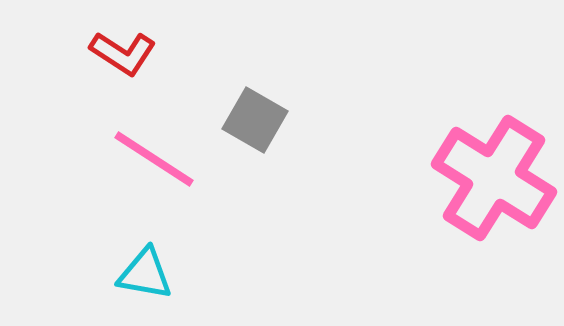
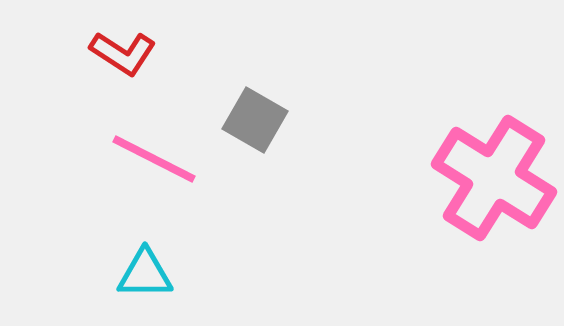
pink line: rotated 6 degrees counterclockwise
cyan triangle: rotated 10 degrees counterclockwise
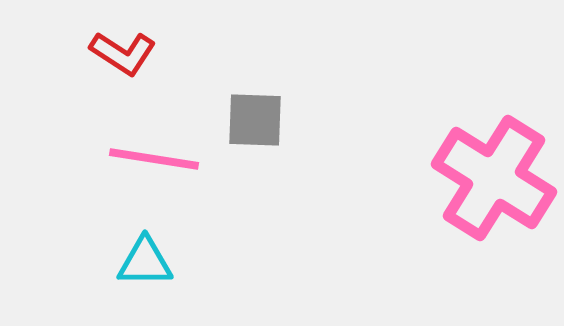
gray square: rotated 28 degrees counterclockwise
pink line: rotated 18 degrees counterclockwise
cyan triangle: moved 12 px up
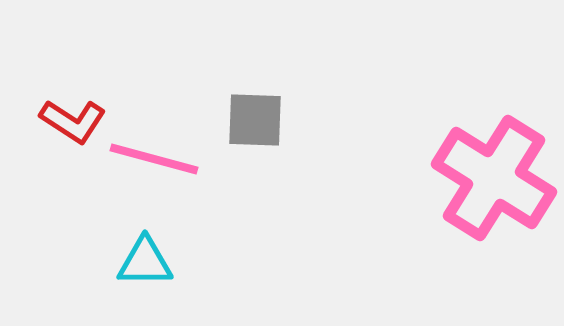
red L-shape: moved 50 px left, 68 px down
pink line: rotated 6 degrees clockwise
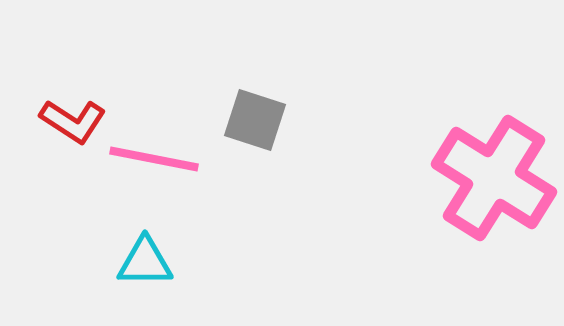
gray square: rotated 16 degrees clockwise
pink line: rotated 4 degrees counterclockwise
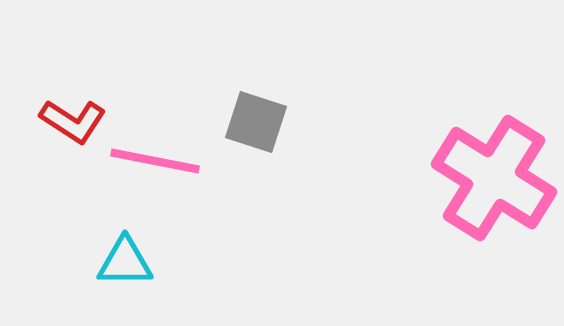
gray square: moved 1 px right, 2 px down
pink line: moved 1 px right, 2 px down
cyan triangle: moved 20 px left
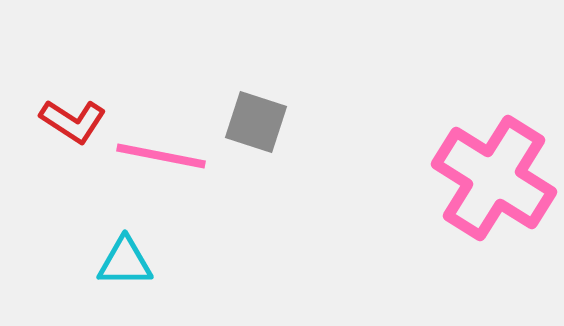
pink line: moved 6 px right, 5 px up
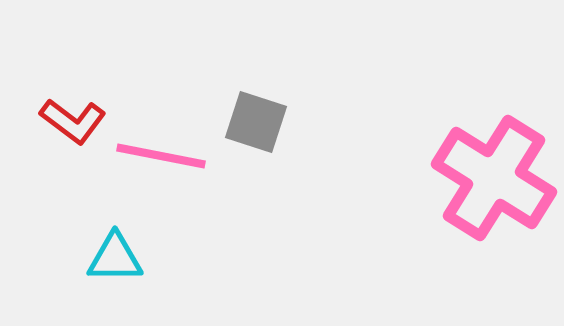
red L-shape: rotated 4 degrees clockwise
cyan triangle: moved 10 px left, 4 px up
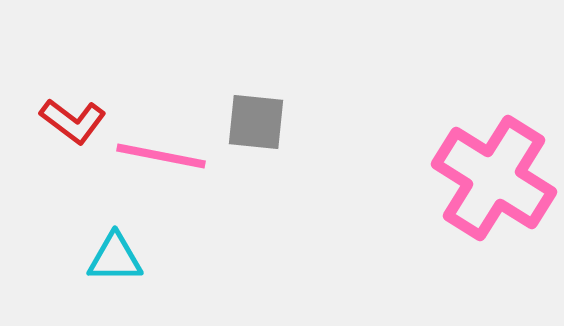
gray square: rotated 12 degrees counterclockwise
